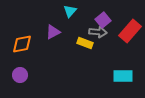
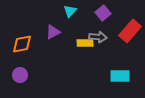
purple square: moved 7 px up
gray arrow: moved 5 px down
yellow rectangle: rotated 21 degrees counterclockwise
cyan rectangle: moved 3 px left
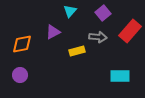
yellow rectangle: moved 8 px left, 8 px down; rotated 14 degrees counterclockwise
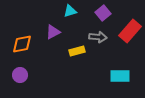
cyan triangle: rotated 32 degrees clockwise
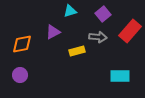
purple square: moved 1 px down
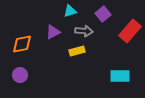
gray arrow: moved 14 px left, 6 px up
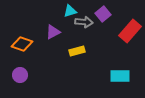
gray arrow: moved 9 px up
orange diamond: rotated 30 degrees clockwise
